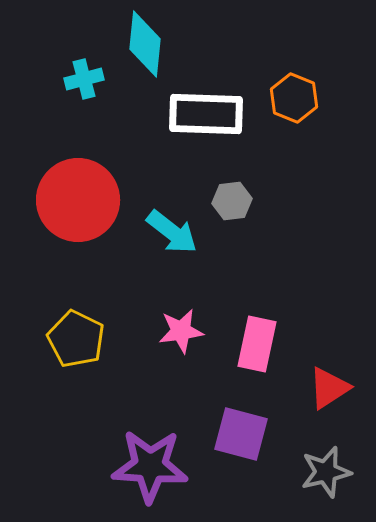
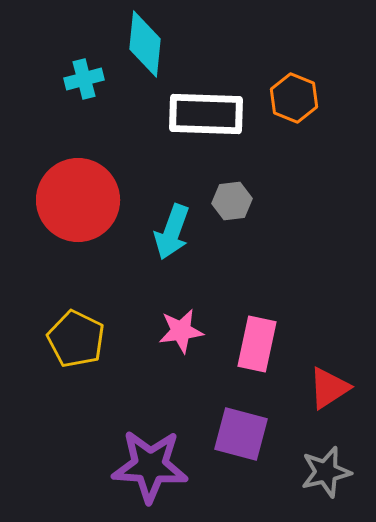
cyan arrow: rotated 72 degrees clockwise
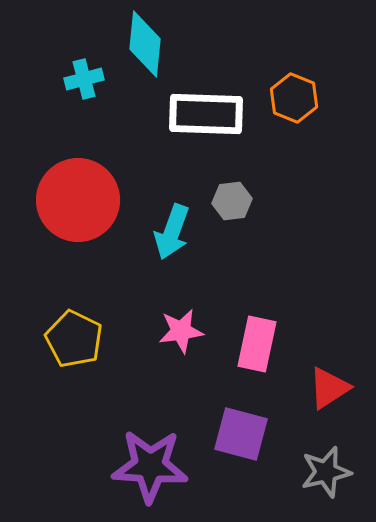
yellow pentagon: moved 2 px left
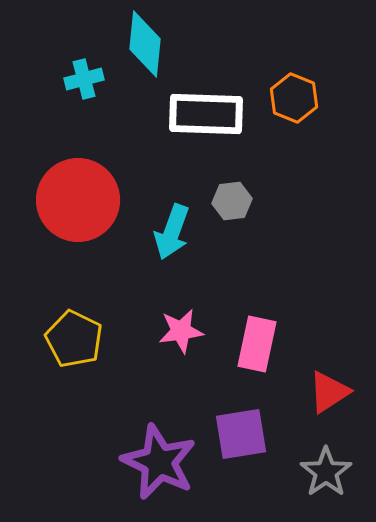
red triangle: moved 4 px down
purple square: rotated 24 degrees counterclockwise
purple star: moved 9 px right, 4 px up; rotated 22 degrees clockwise
gray star: rotated 21 degrees counterclockwise
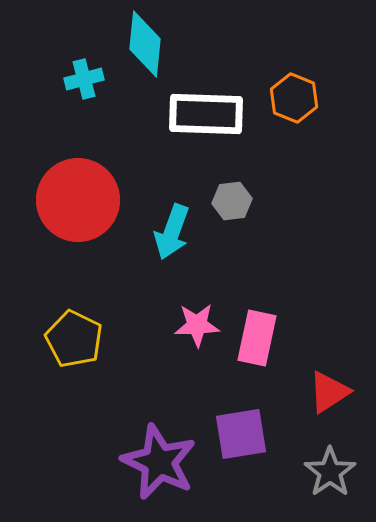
pink star: moved 16 px right, 6 px up; rotated 6 degrees clockwise
pink rectangle: moved 6 px up
gray star: moved 4 px right
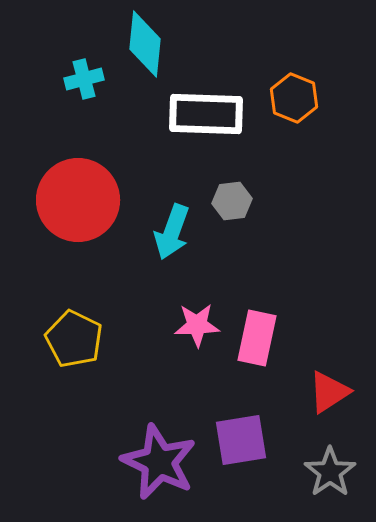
purple square: moved 6 px down
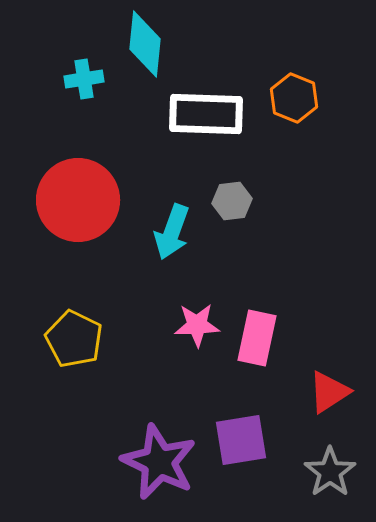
cyan cross: rotated 6 degrees clockwise
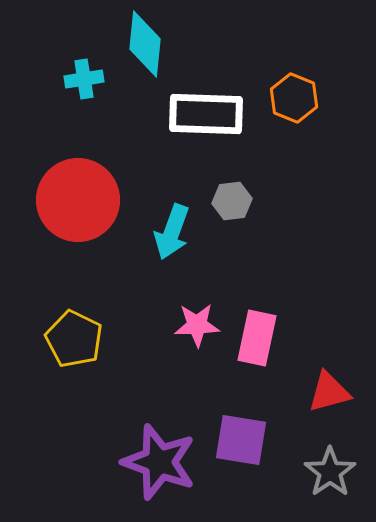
red triangle: rotated 18 degrees clockwise
purple square: rotated 18 degrees clockwise
purple star: rotated 6 degrees counterclockwise
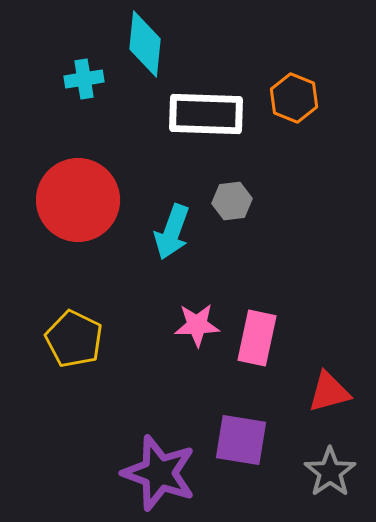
purple star: moved 11 px down
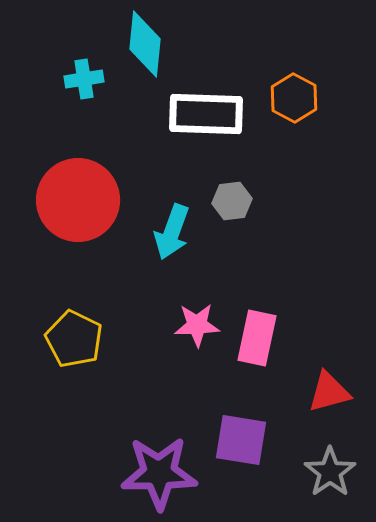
orange hexagon: rotated 6 degrees clockwise
purple star: rotated 20 degrees counterclockwise
